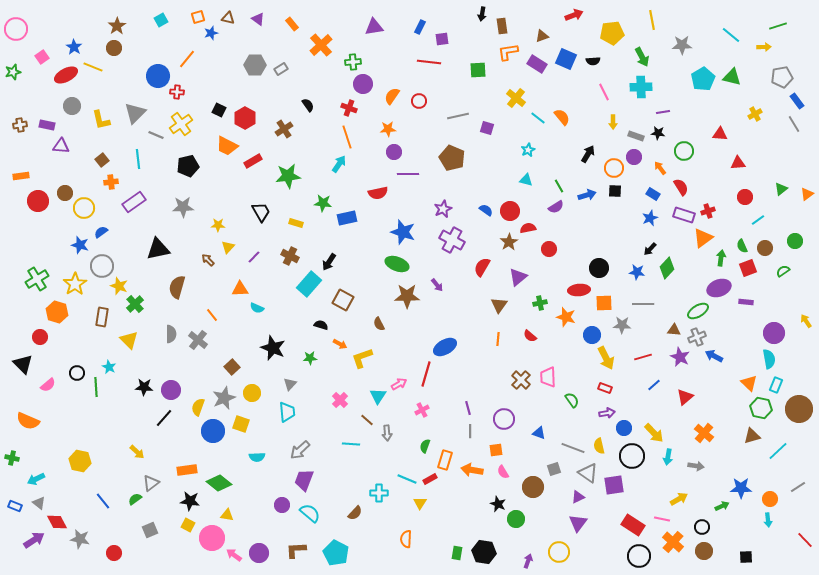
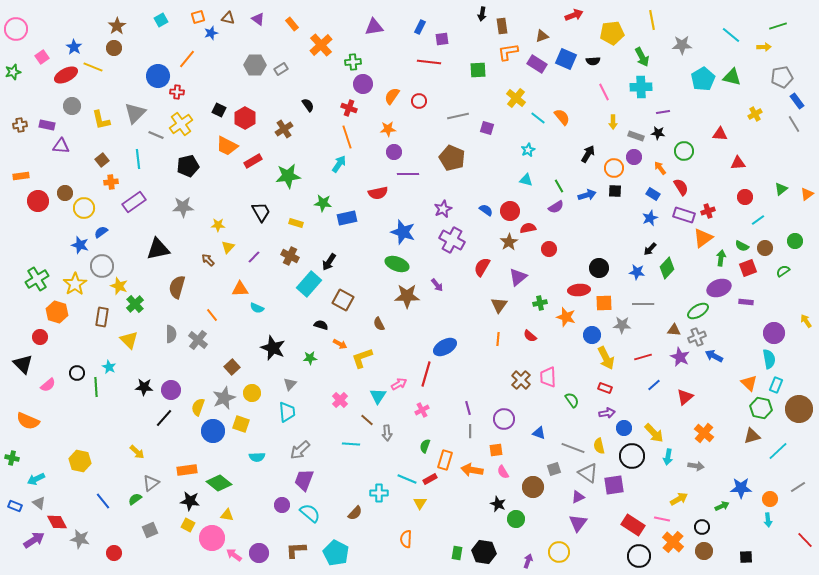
green semicircle at (742, 246): rotated 40 degrees counterclockwise
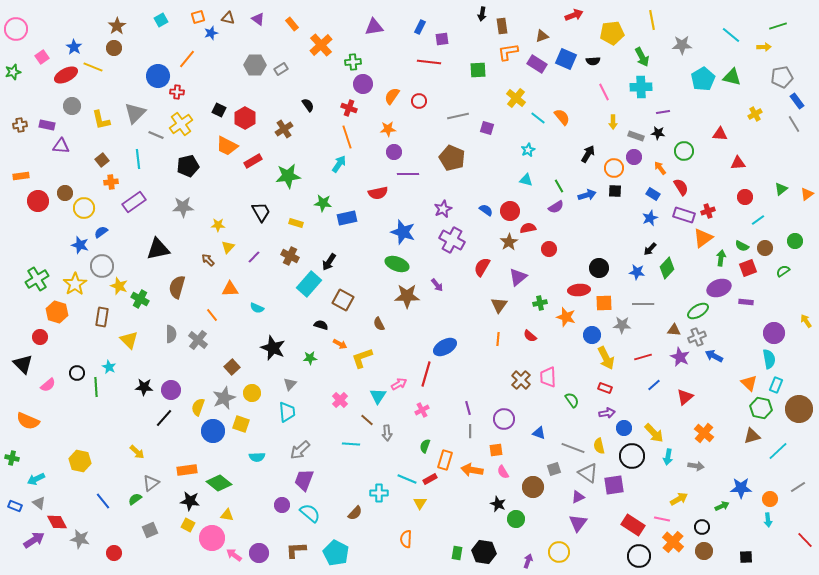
orange triangle at (240, 289): moved 10 px left
green cross at (135, 304): moved 5 px right, 5 px up; rotated 18 degrees counterclockwise
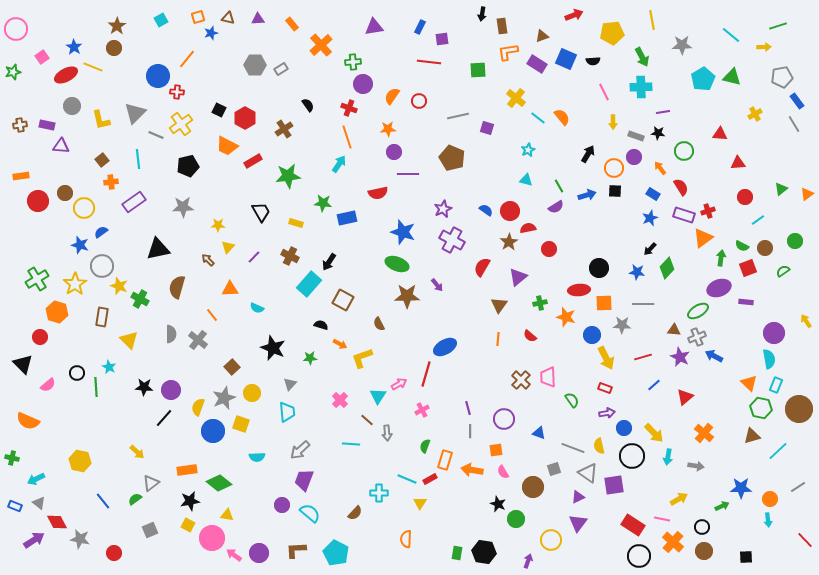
purple triangle at (258, 19): rotated 40 degrees counterclockwise
black star at (190, 501): rotated 18 degrees counterclockwise
yellow circle at (559, 552): moved 8 px left, 12 px up
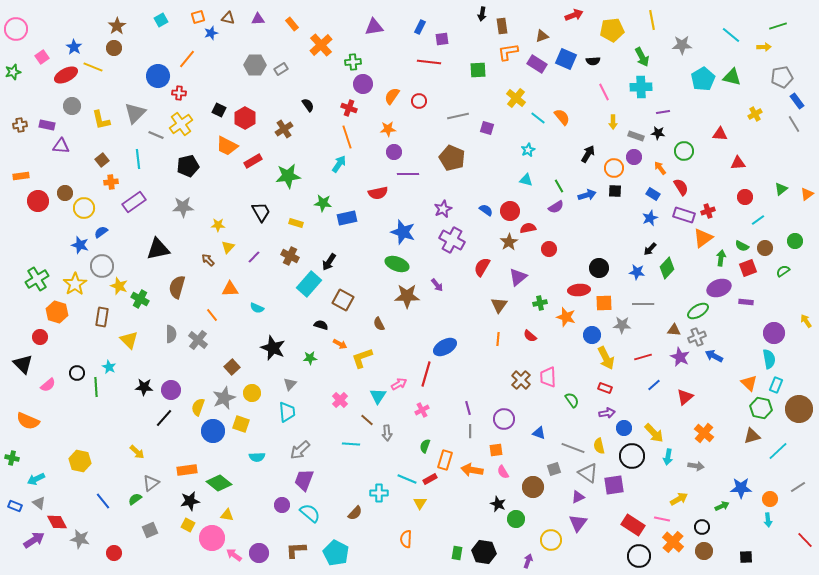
yellow pentagon at (612, 33): moved 3 px up
red cross at (177, 92): moved 2 px right, 1 px down
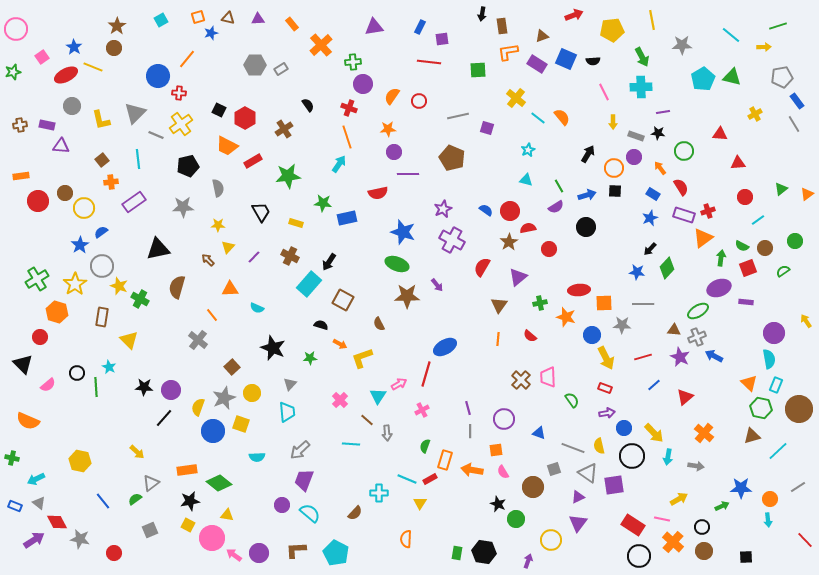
blue star at (80, 245): rotated 24 degrees clockwise
black circle at (599, 268): moved 13 px left, 41 px up
gray semicircle at (171, 334): moved 47 px right, 146 px up; rotated 12 degrees counterclockwise
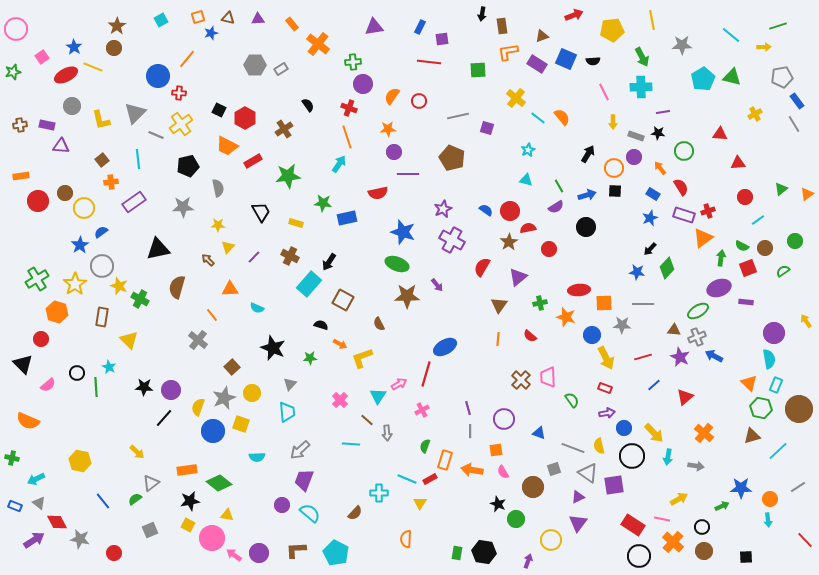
orange cross at (321, 45): moved 3 px left, 1 px up; rotated 10 degrees counterclockwise
red circle at (40, 337): moved 1 px right, 2 px down
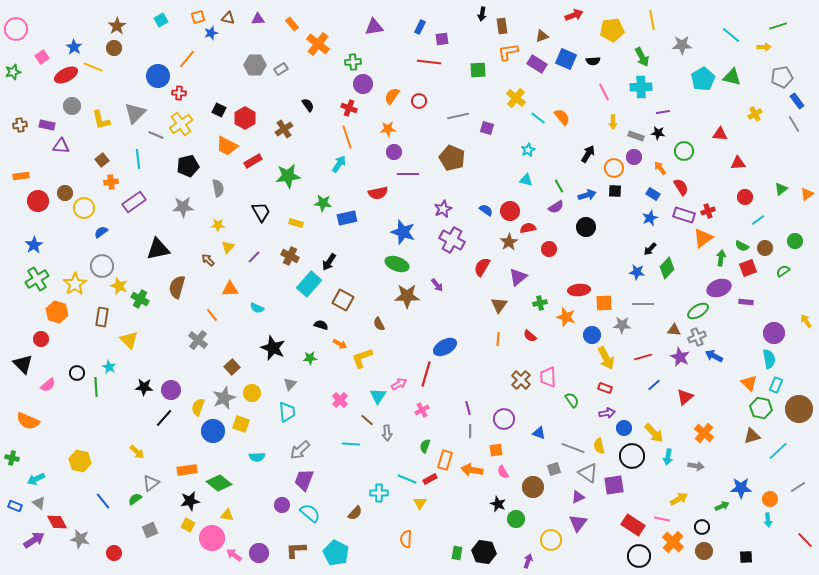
blue star at (80, 245): moved 46 px left
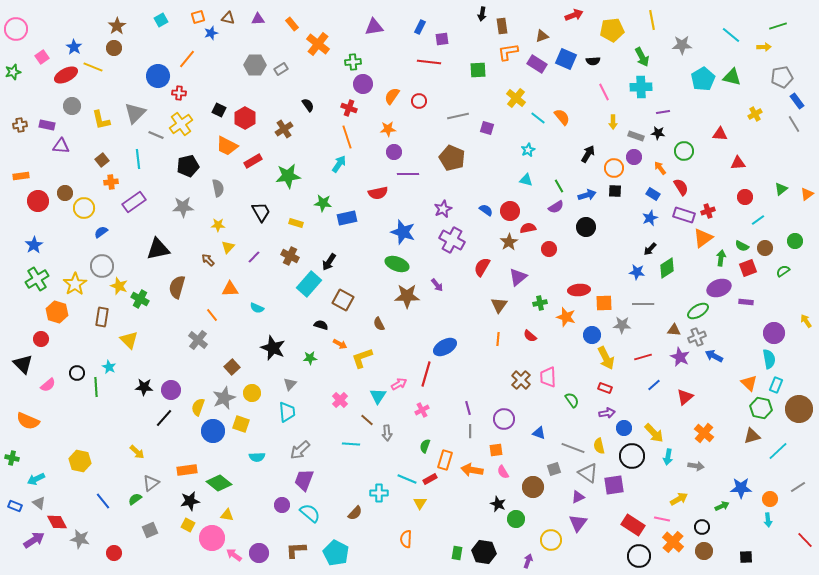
green diamond at (667, 268): rotated 15 degrees clockwise
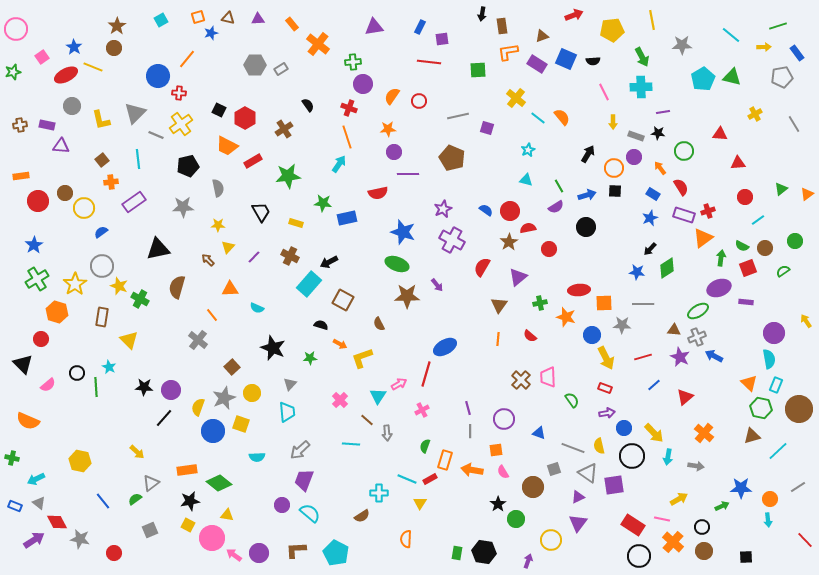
blue rectangle at (797, 101): moved 48 px up
black arrow at (329, 262): rotated 30 degrees clockwise
black star at (498, 504): rotated 14 degrees clockwise
brown semicircle at (355, 513): moved 7 px right, 3 px down; rotated 14 degrees clockwise
